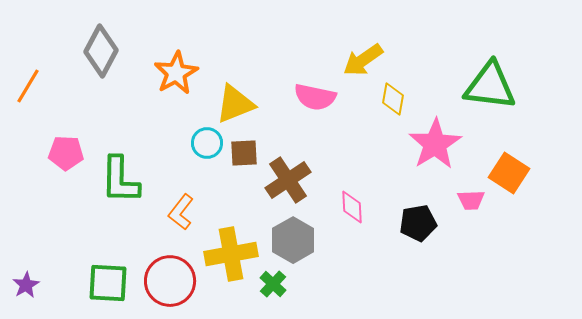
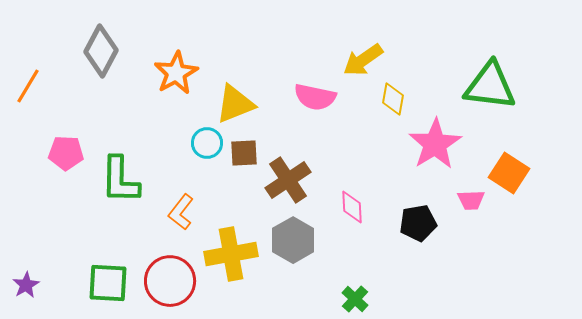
green cross: moved 82 px right, 15 px down
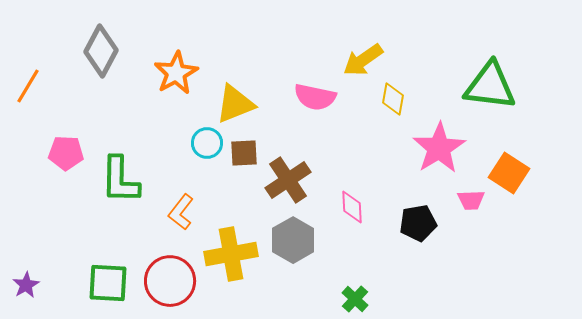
pink star: moved 4 px right, 4 px down
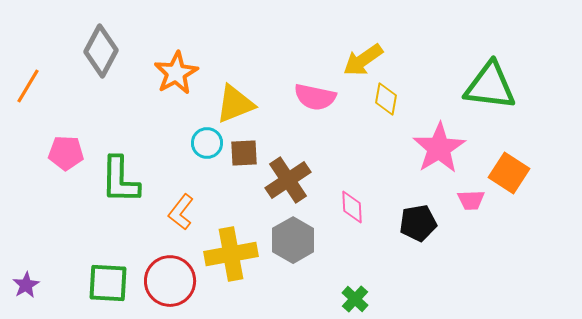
yellow diamond: moved 7 px left
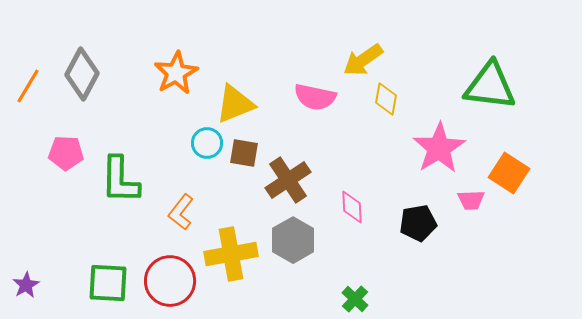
gray diamond: moved 19 px left, 23 px down
brown square: rotated 12 degrees clockwise
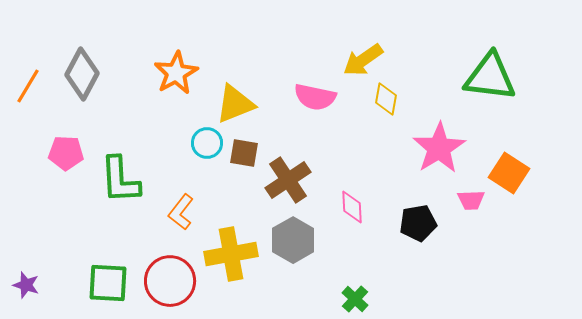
green triangle: moved 9 px up
green L-shape: rotated 4 degrees counterclockwise
purple star: rotated 24 degrees counterclockwise
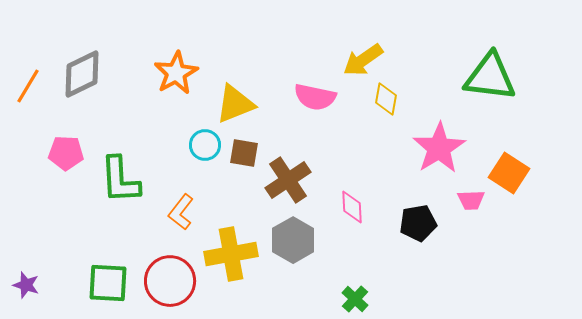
gray diamond: rotated 36 degrees clockwise
cyan circle: moved 2 px left, 2 px down
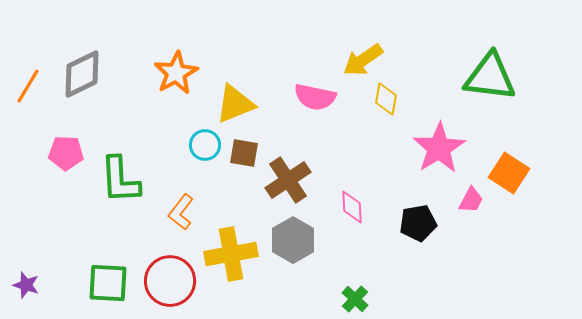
pink trapezoid: rotated 60 degrees counterclockwise
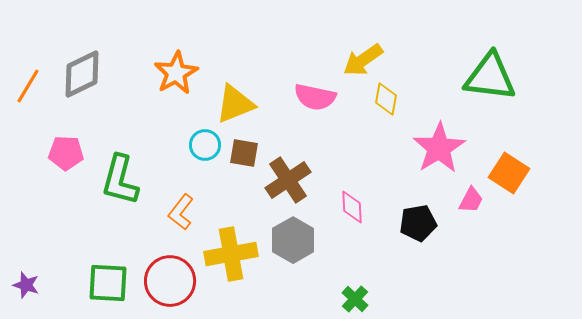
green L-shape: rotated 18 degrees clockwise
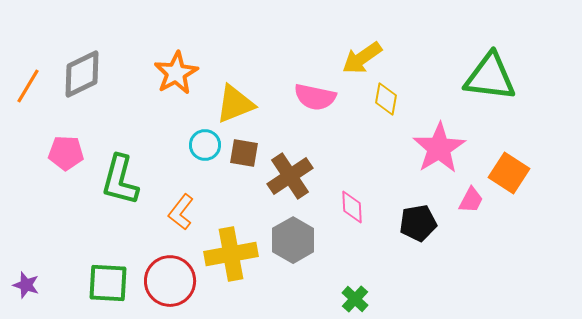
yellow arrow: moved 1 px left, 2 px up
brown cross: moved 2 px right, 4 px up
